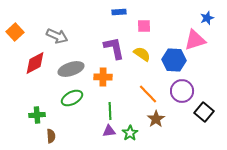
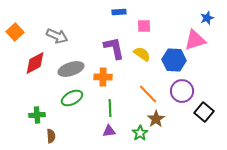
green line: moved 3 px up
green star: moved 10 px right
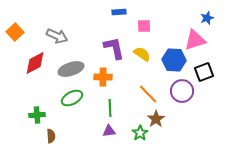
black square: moved 40 px up; rotated 30 degrees clockwise
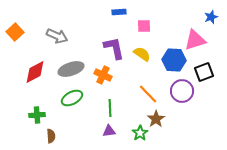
blue star: moved 4 px right, 1 px up
red diamond: moved 9 px down
orange cross: moved 2 px up; rotated 24 degrees clockwise
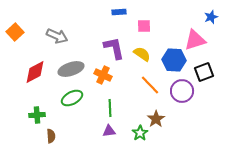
orange line: moved 2 px right, 9 px up
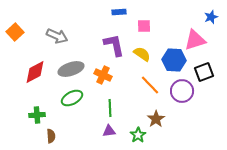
purple L-shape: moved 3 px up
green star: moved 2 px left, 2 px down
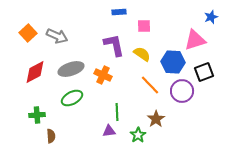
orange square: moved 13 px right, 1 px down
blue hexagon: moved 1 px left, 2 px down
green line: moved 7 px right, 4 px down
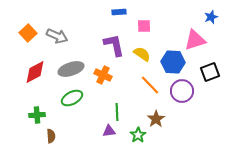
black square: moved 6 px right
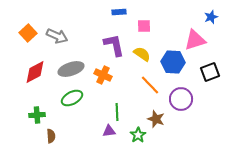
purple circle: moved 1 px left, 8 px down
brown star: rotated 18 degrees counterclockwise
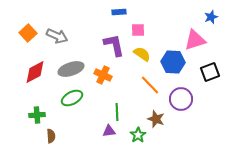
pink square: moved 6 px left, 4 px down
